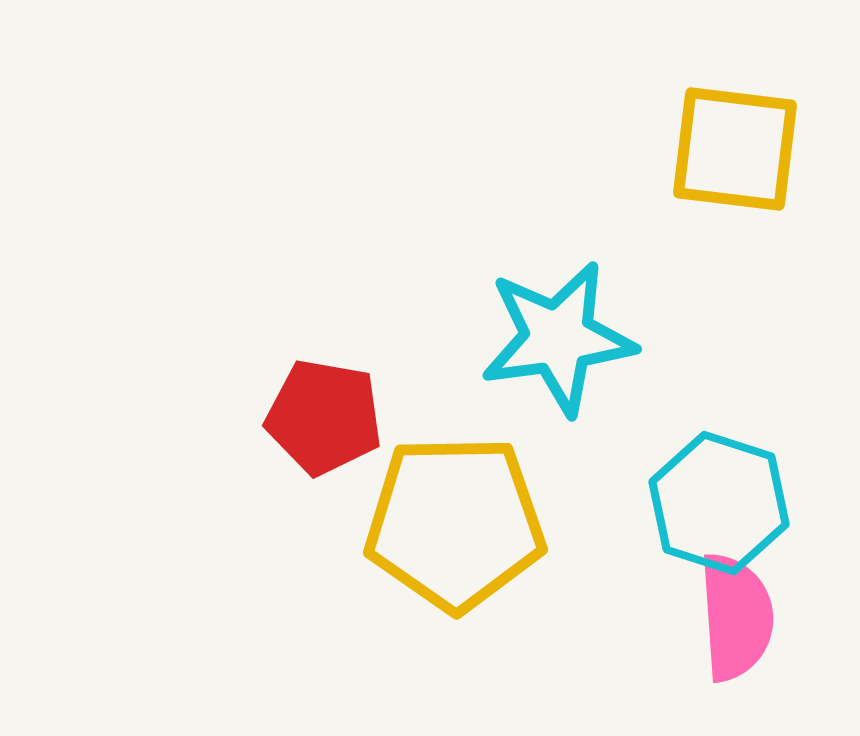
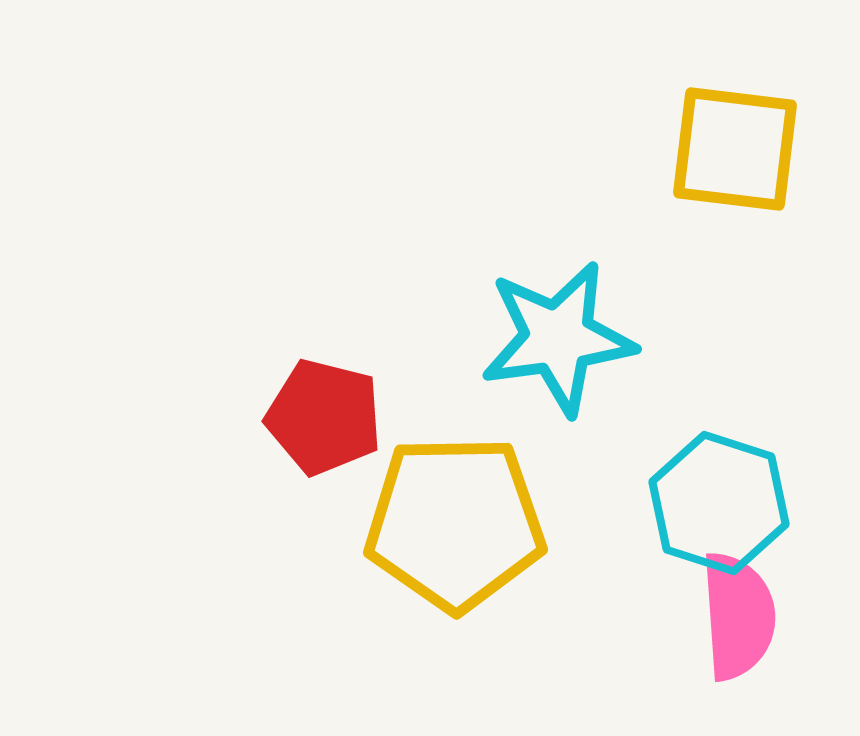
red pentagon: rotated 4 degrees clockwise
pink semicircle: moved 2 px right, 1 px up
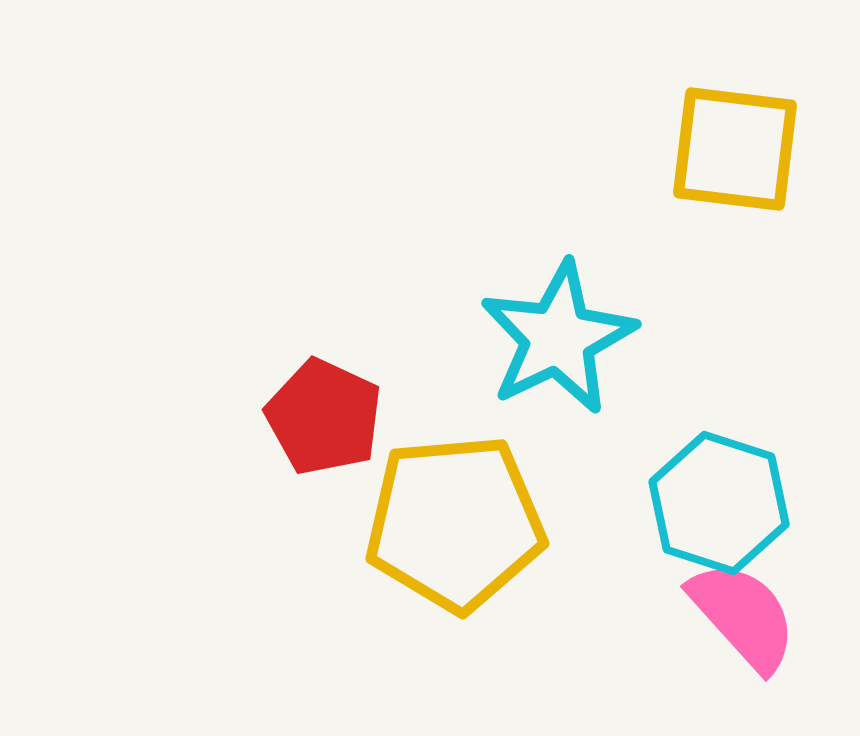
cyan star: rotated 18 degrees counterclockwise
red pentagon: rotated 11 degrees clockwise
yellow pentagon: rotated 4 degrees counterclockwise
pink semicircle: moved 5 px right; rotated 38 degrees counterclockwise
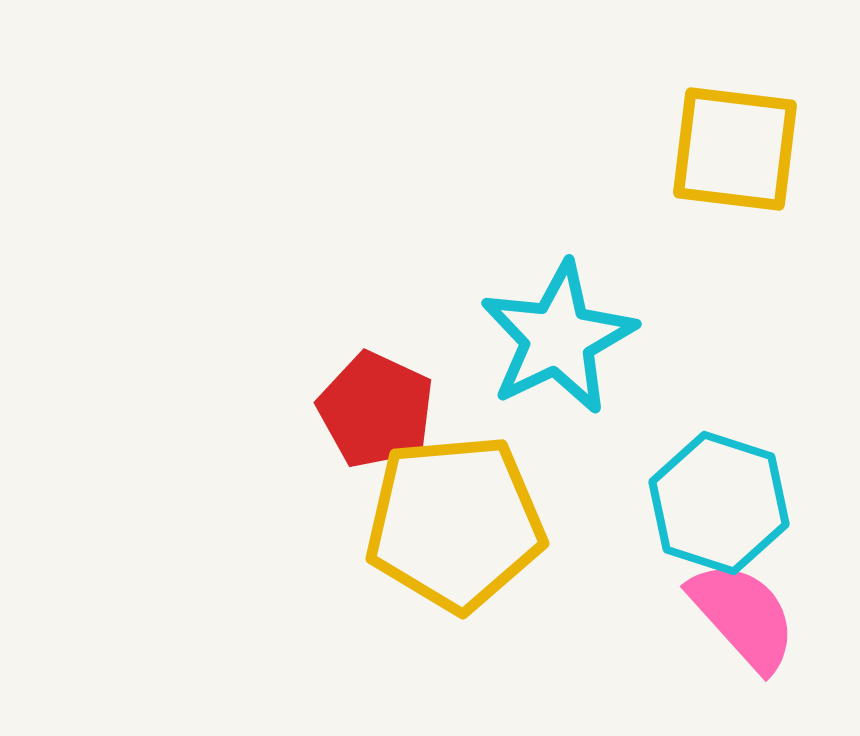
red pentagon: moved 52 px right, 7 px up
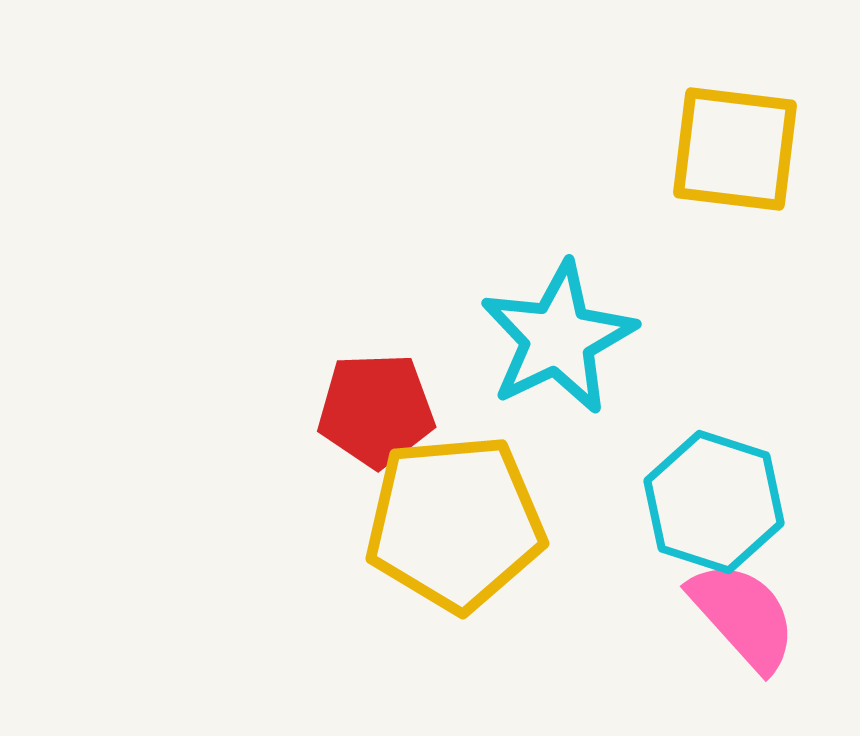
red pentagon: rotated 27 degrees counterclockwise
cyan hexagon: moved 5 px left, 1 px up
